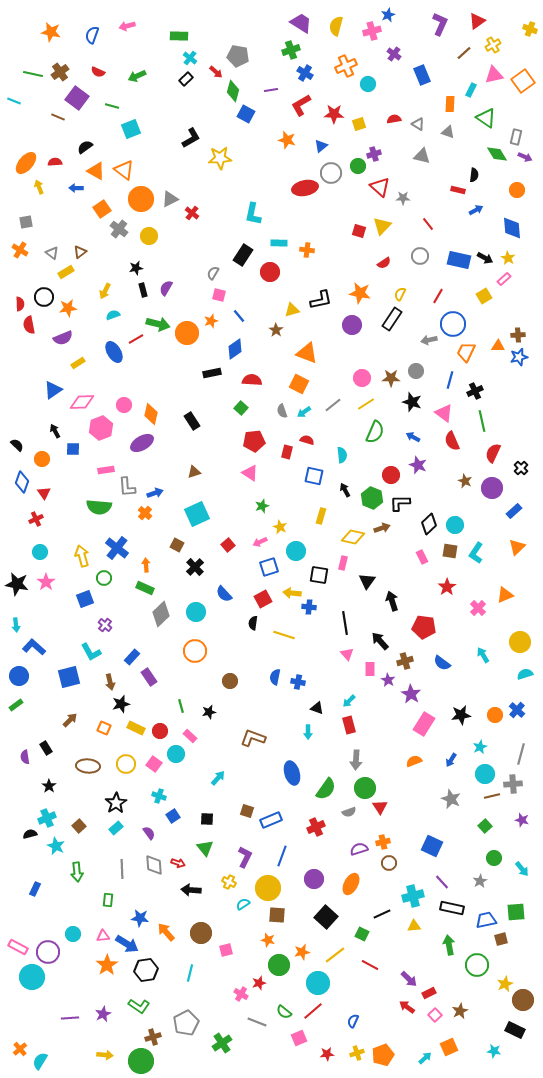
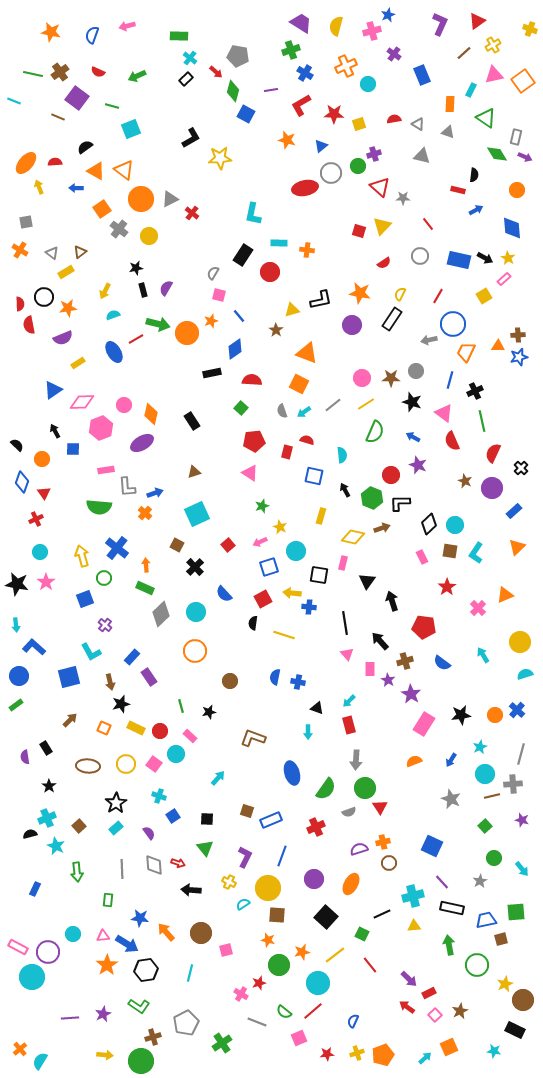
red line at (370, 965): rotated 24 degrees clockwise
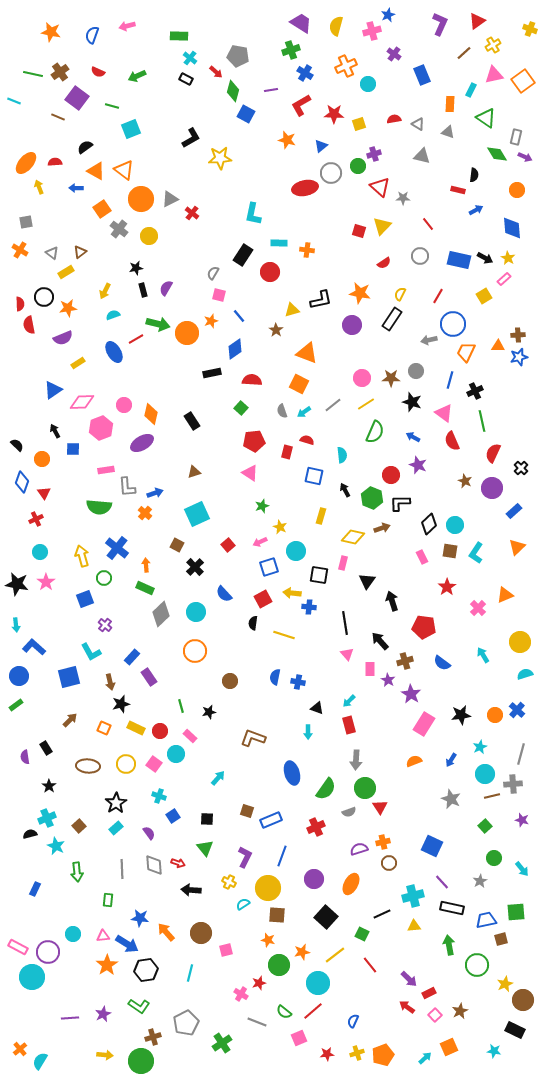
black rectangle at (186, 79): rotated 72 degrees clockwise
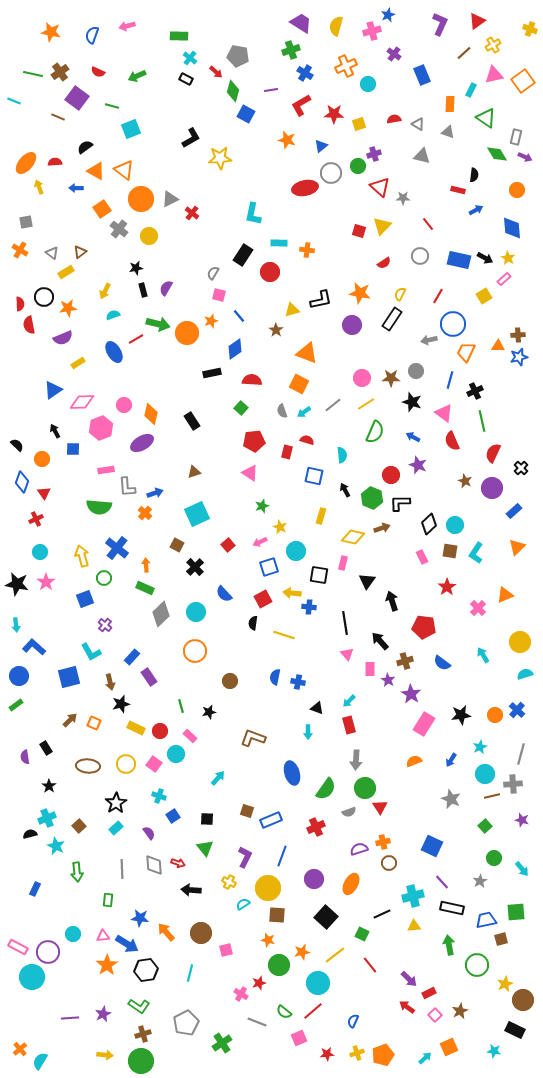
orange square at (104, 728): moved 10 px left, 5 px up
brown cross at (153, 1037): moved 10 px left, 3 px up
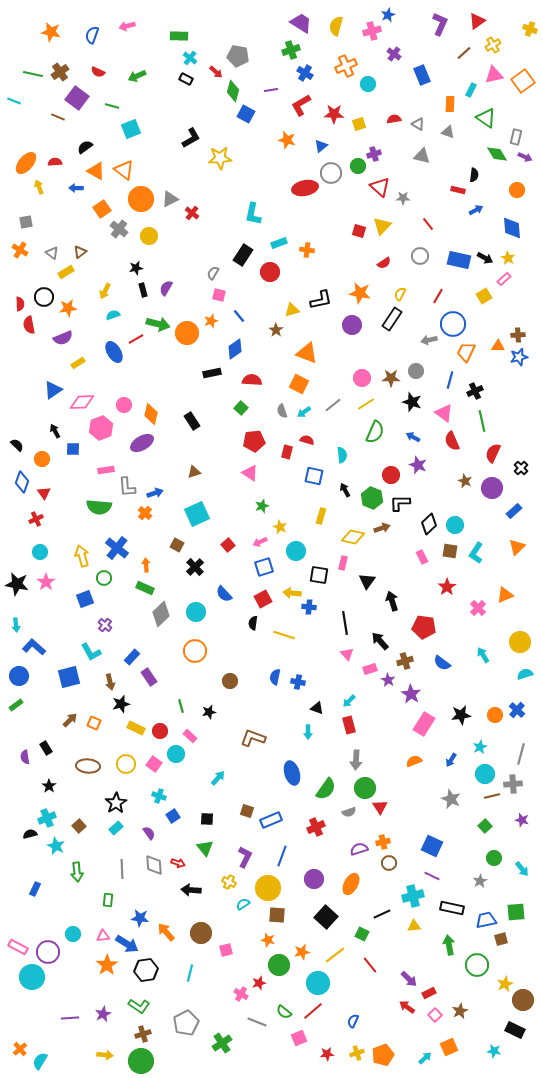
cyan rectangle at (279, 243): rotated 21 degrees counterclockwise
blue square at (269, 567): moved 5 px left
pink rectangle at (370, 669): rotated 72 degrees clockwise
purple line at (442, 882): moved 10 px left, 6 px up; rotated 21 degrees counterclockwise
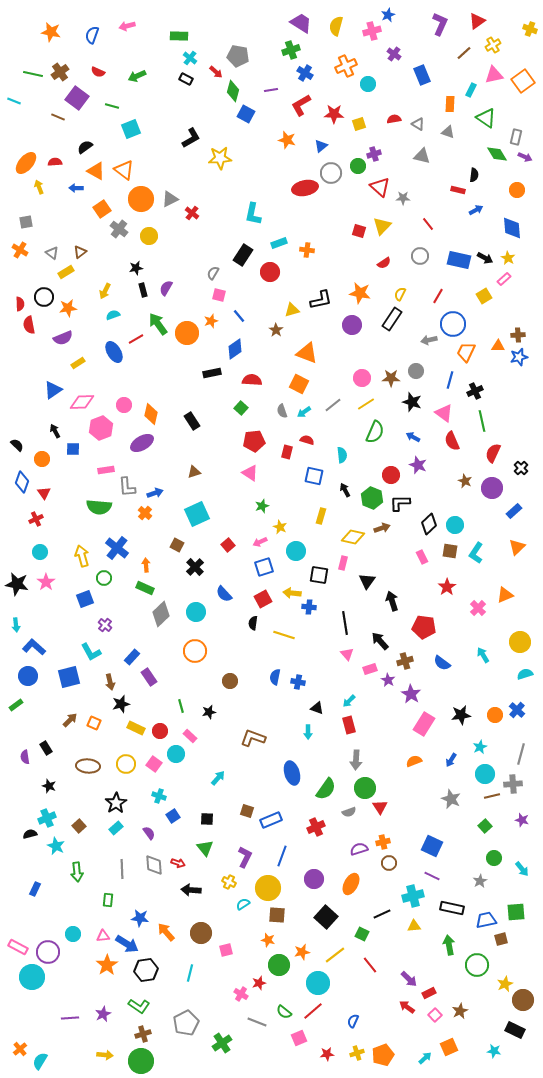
green arrow at (158, 324): rotated 140 degrees counterclockwise
blue circle at (19, 676): moved 9 px right
black star at (49, 786): rotated 16 degrees counterclockwise
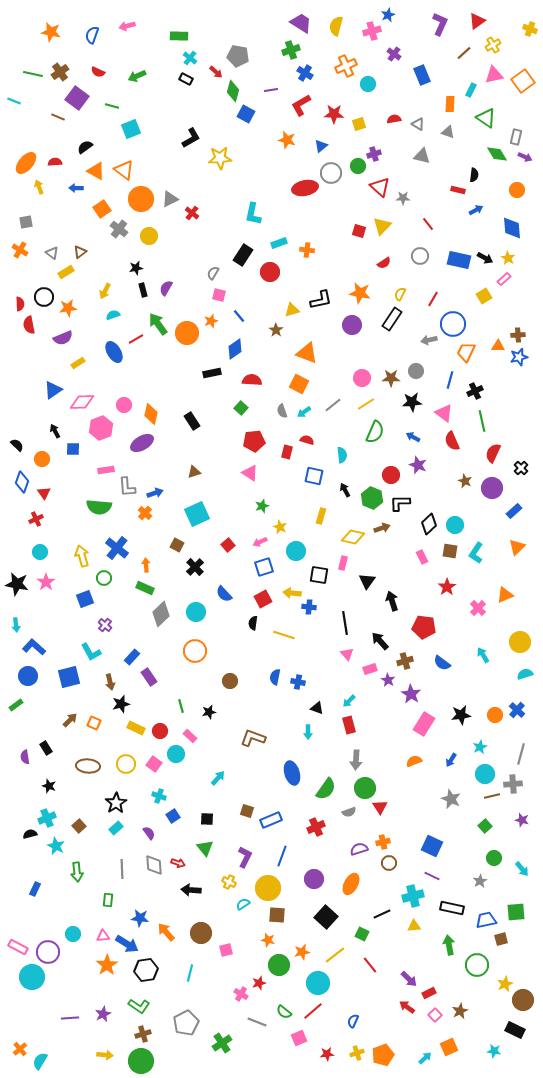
red line at (438, 296): moved 5 px left, 3 px down
black star at (412, 402): rotated 24 degrees counterclockwise
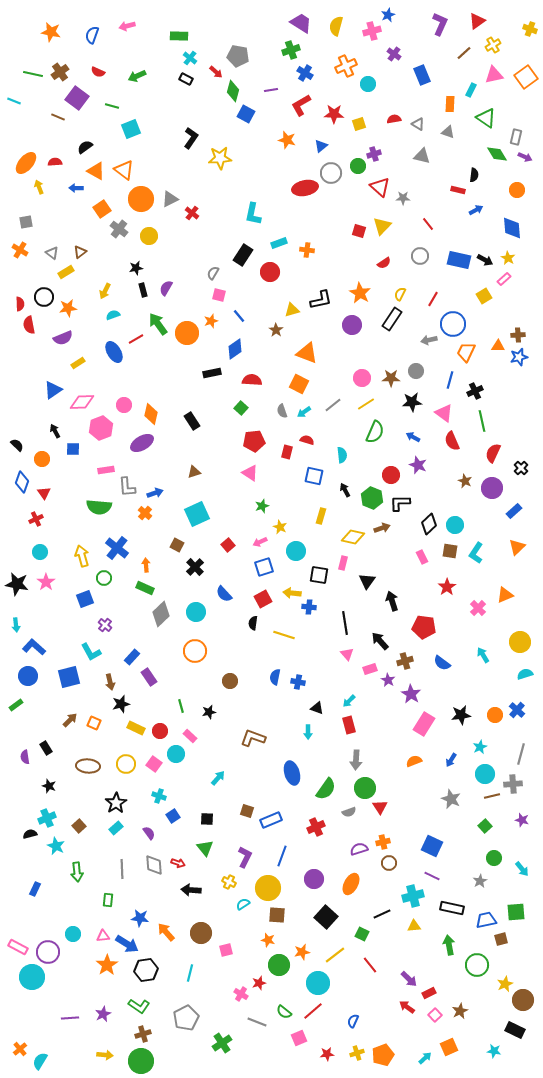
orange square at (523, 81): moved 3 px right, 4 px up
black L-shape at (191, 138): rotated 25 degrees counterclockwise
black arrow at (485, 258): moved 2 px down
orange star at (360, 293): rotated 20 degrees clockwise
gray pentagon at (186, 1023): moved 5 px up
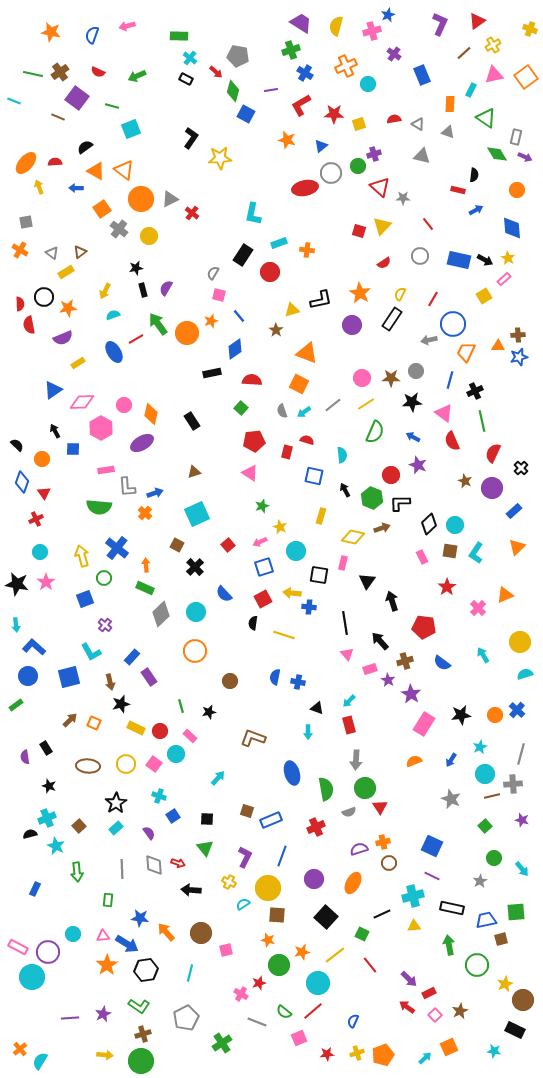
pink hexagon at (101, 428): rotated 10 degrees counterclockwise
green semicircle at (326, 789): rotated 45 degrees counterclockwise
orange ellipse at (351, 884): moved 2 px right, 1 px up
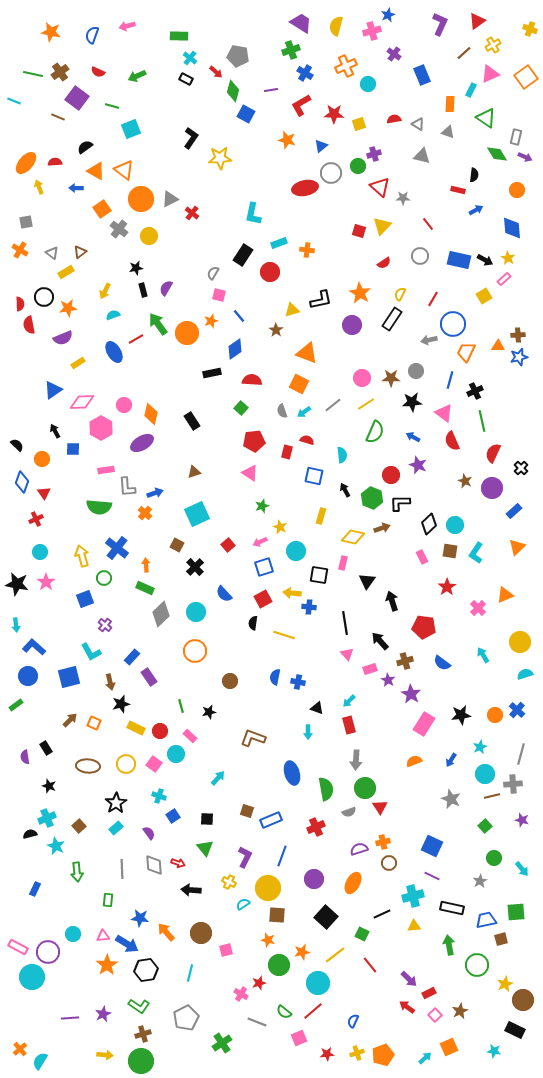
pink triangle at (494, 75): moved 4 px left, 1 px up; rotated 12 degrees counterclockwise
